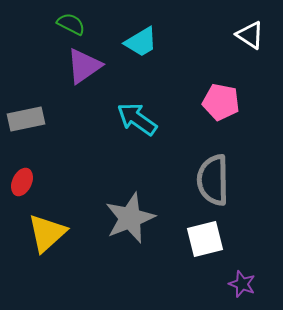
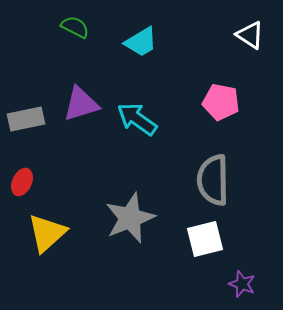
green semicircle: moved 4 px right, 3 px down
purple triangle: moved 3 px left, 38 px down; rotated 18 degrees clockwise
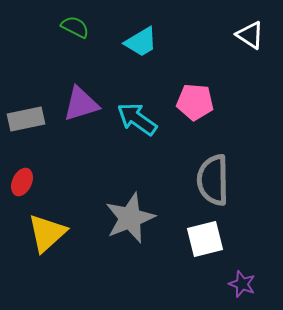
pink pentagon: moved 26 px left; rotated 6 degrees counterclockwise
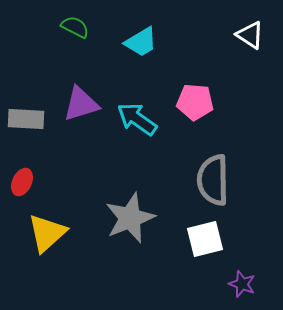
gray rectangle: rotated 15 degrees clockwise
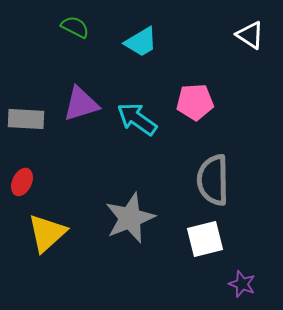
pink pentagon: rotated 9 degrees counterclockwise
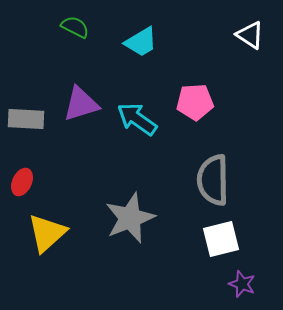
white square: moved 16 px right
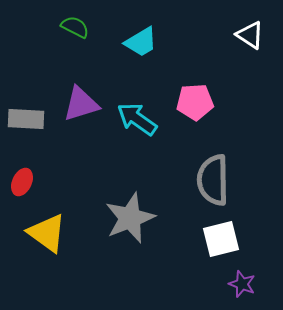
yellow triangle: rotated 42 degrees counterclockwise
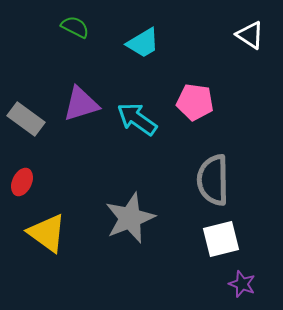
cyan trapezoid: moved 2 px right, 1 px down
pink pentagon: rotated 12 degrees clockwise
gray rectangle: rotated 33 degrees clockwise
